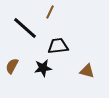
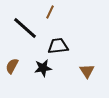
brown triangle: rotated 42 degrees clockwise
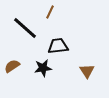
brown semicircle: rotated 28 degrees clockwise
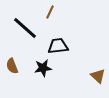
brown semicircle: rotated 77 degrees counterclockwise
brown triangle: moved 11 px right, 5 px down; rotated 14 degrees counterclockwise
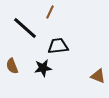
brown triangle: rotated 21 degrees counterclockwise
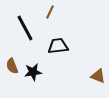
black line: rotated 20 degrees clockwise
black star: moved 10 px left, 4 px down
